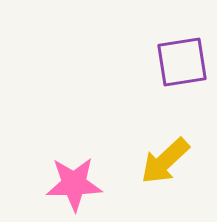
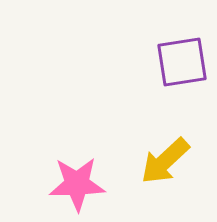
pink star: moved 3 px right
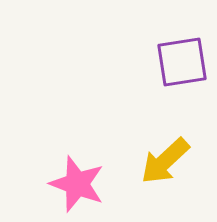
pink star: rotated 22 degrees clockwise
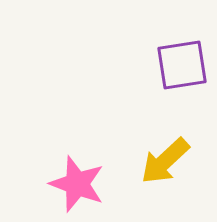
purple square: moved 3 px down
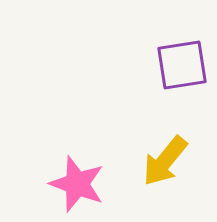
yellow arrow: rotated 8 degrees counterclockwise
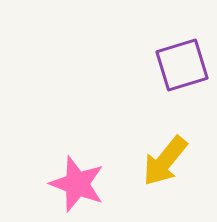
purple square: rotated 8 degrees counterclockwise
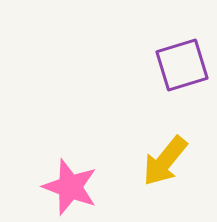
pink star: moved 7 px left, 3 px down
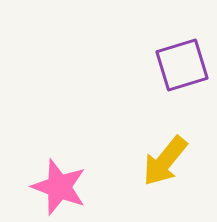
pink star: moved 11 px left
